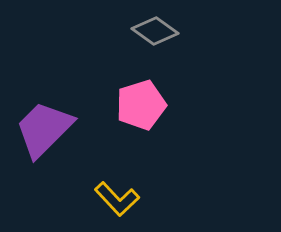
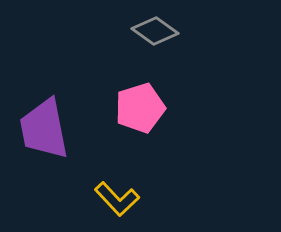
pink pentagon: moved 1 px left, 3 px down
purple trapezoid: rotated 56 degrees counterclockwise
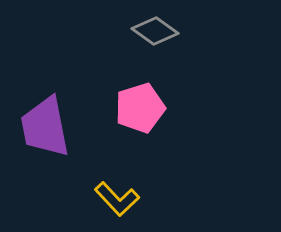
purple trapezoid: moved 1 px right, 2 px up
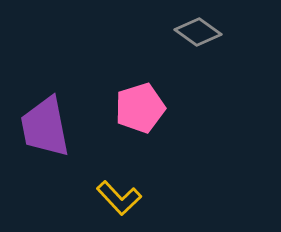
gray diamond: moved 43 px right, 1 px down
yellow L-shape: moved 2 px right, 1 px up
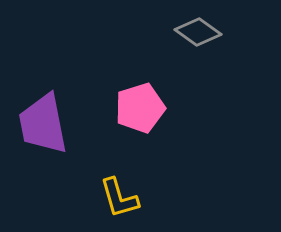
purple trapezoid: moved 2 px left, 3 px up
yellow L-shape: rotated 27 degrees clockwise
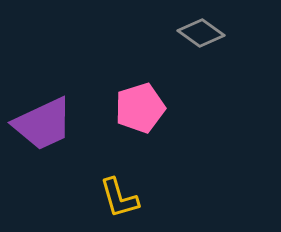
gray diamond: moved 3 px right, 1 px down
purple trapezoid: rotated 104 degrees counterclockwise
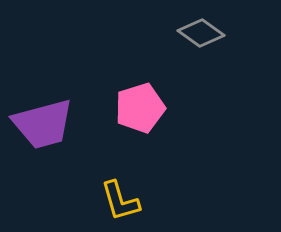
purple trapezoid: rotated 10 degrees clockwise
yellow L-shape: moved 1 px right, 3 px down
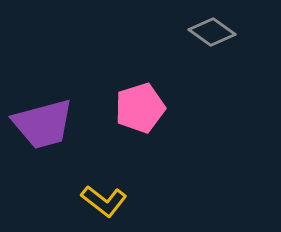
gray diamond: moved 11 px right, 1 px up
yellow L-shape: moved 16 px left; rotated 36 degrees counterclockwise
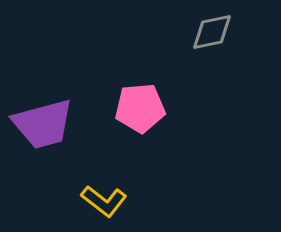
gray diamond: rotated 48 degrees counterclockwise
pink pentagon: rotated 12 degrees clockwise
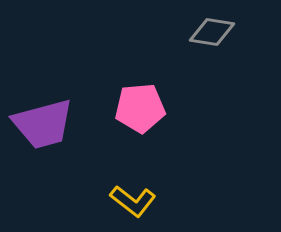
gray diamond: rotated 21 degrees clockwise
yellow L-shape: moved 29 px right
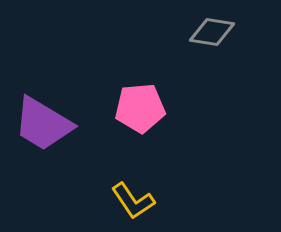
purple trapezoid: rotated 46 degrees clockwise
yellow L-shape: rotated 18 degrees clockwise
